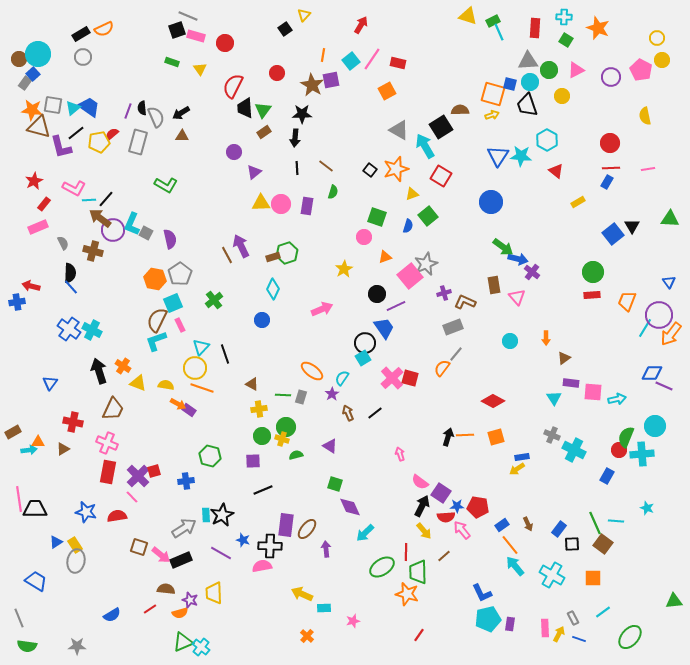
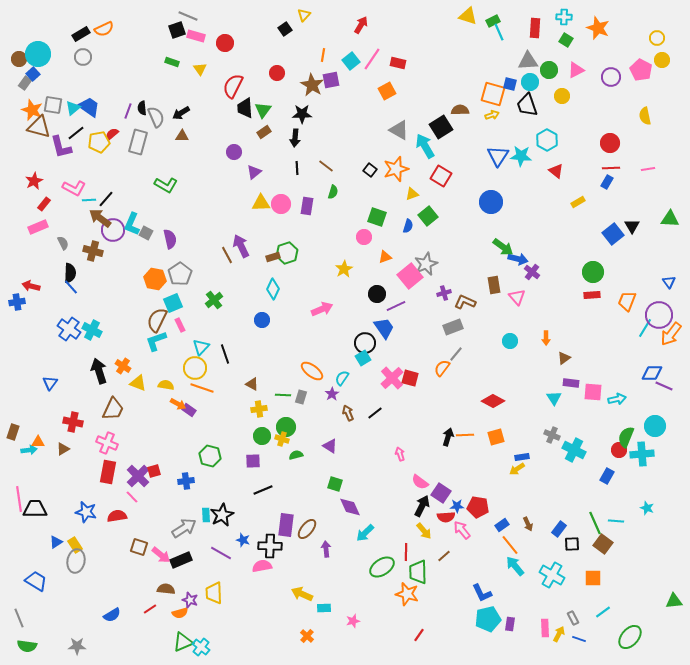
orange star at (32, 110): rotated 15 degrees clockwise
brown rectangle at (13, 432): rotated 42 degrees counterclockwise
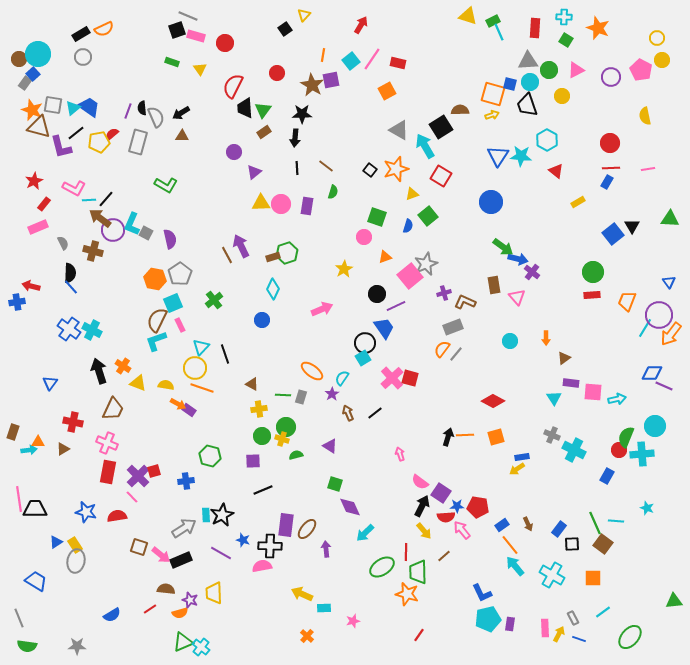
orange semicircle at (442, 368): moved 19 px up
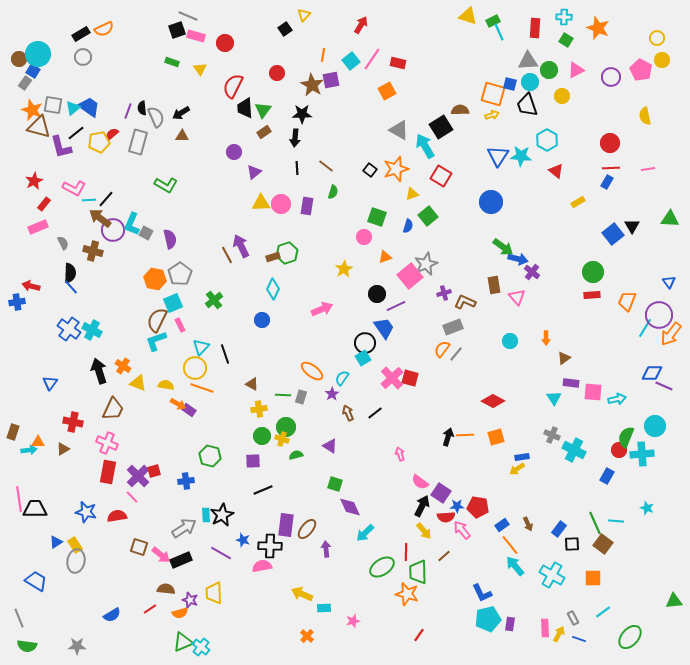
blue square at (33, 74): moved 3 px up; rotated 16 degrees counterclockwise
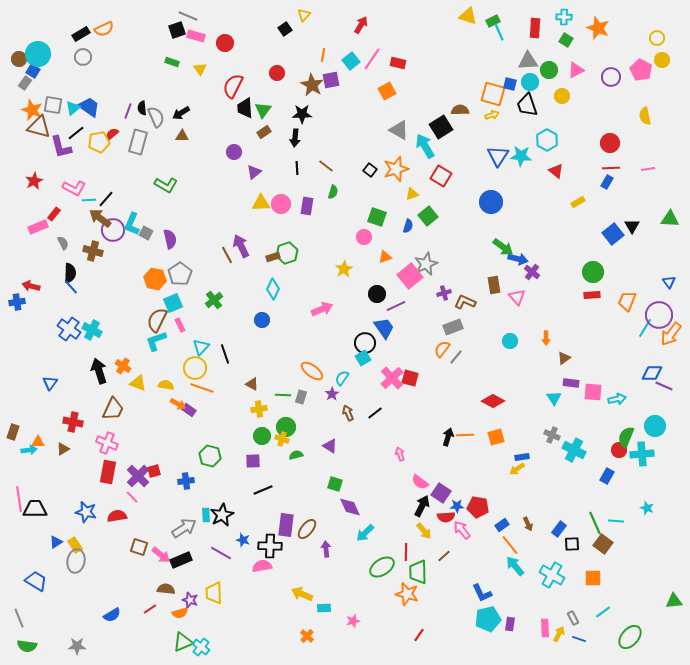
red rectangle at (44, 204): moved 10 px right, 10 px down
gray line at (456, 354): moved 3 px down
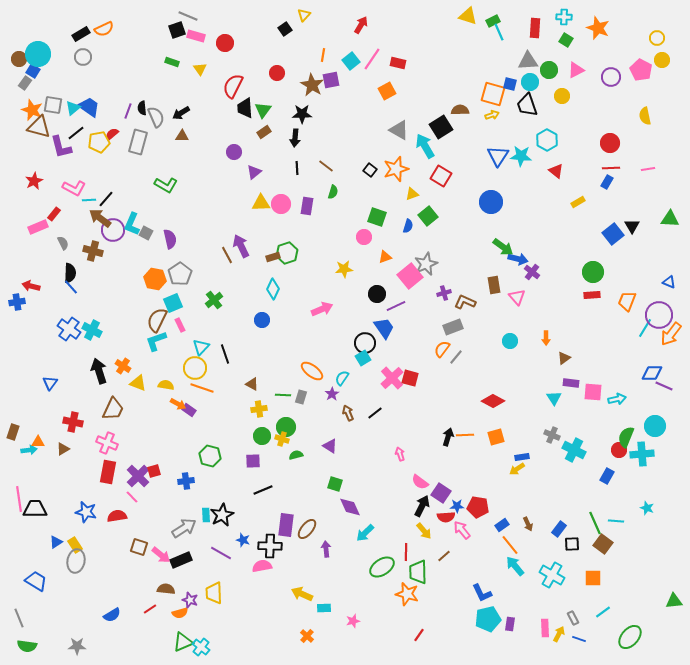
yellow star at (344, 269): rotated 24 degrees clockwise
blue triangle at (669, 282): rotated 32 degrees counterclockwise
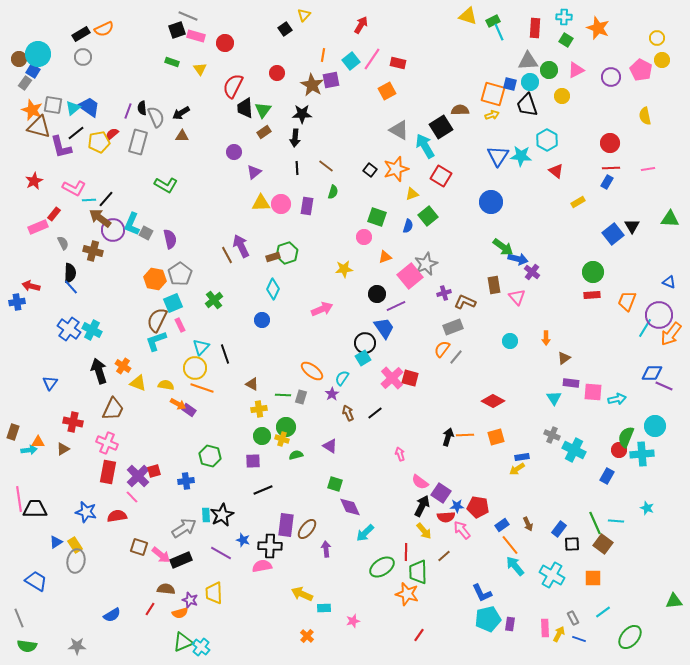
red line at (150, 609): rotated 24 degrees counterclockwise
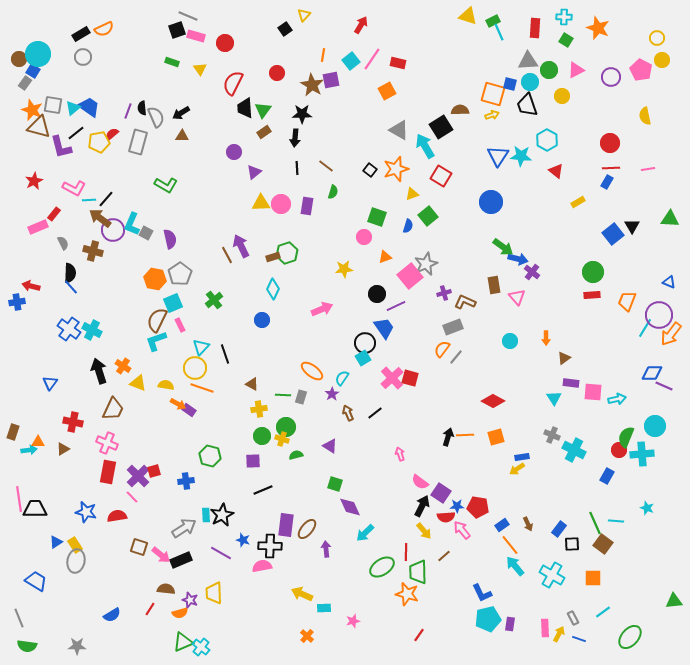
red semicircle at (233, 86): moved 3 px up
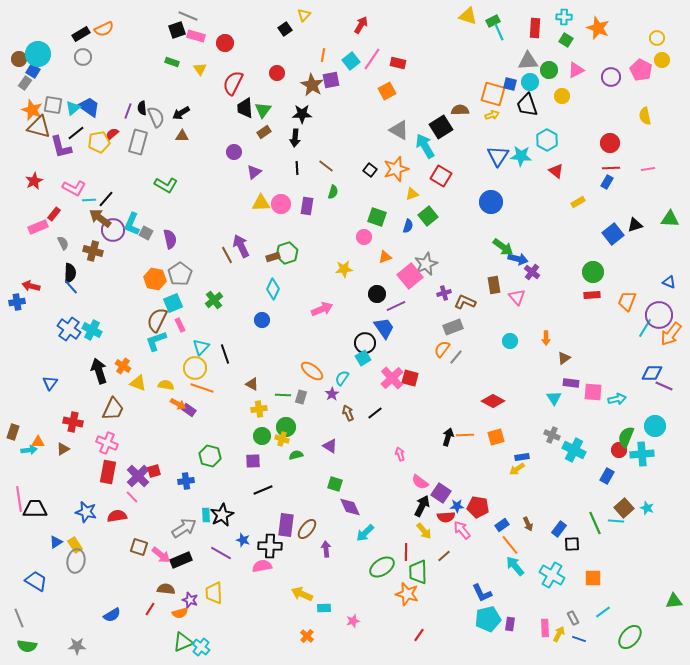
black triangle at (632, 226): moved 3 px right, 1 px up; rotated 42 degrees clockwise
brown square at (603, 544): moved 21 px right, 36 px up; rotated 12 degrees clockwise
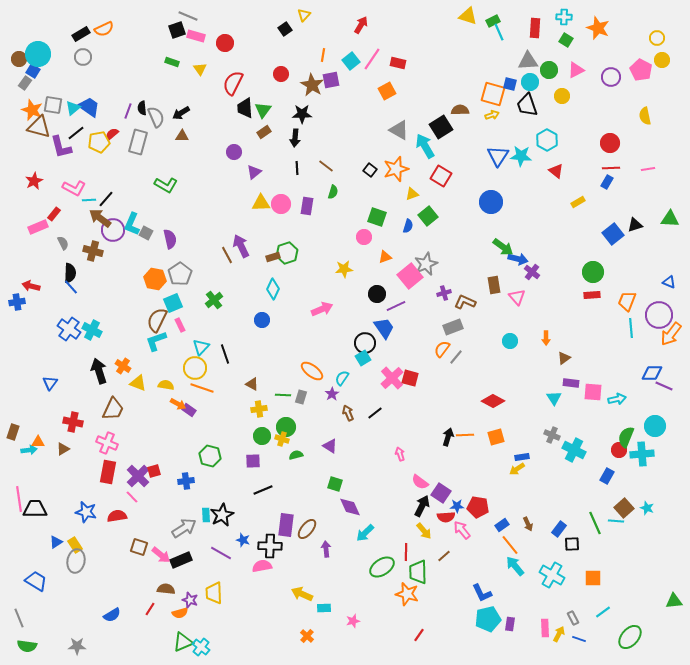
red circle at (277, 73): moved 4 px right, 1 px down
cyan line at (645, 328): moved 14 px left; rotated 36 degrees counterclockwise
